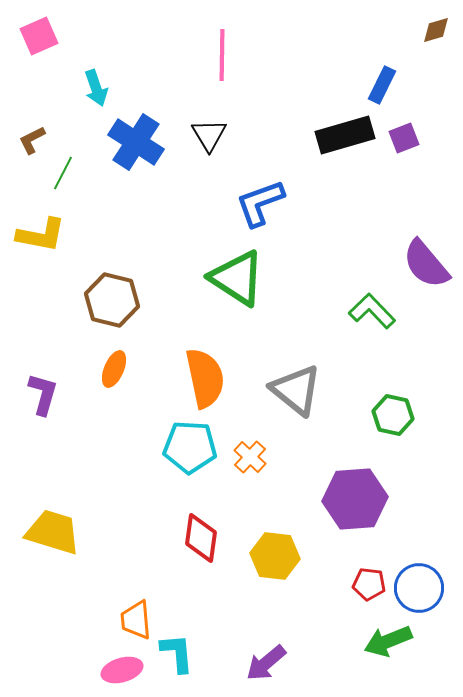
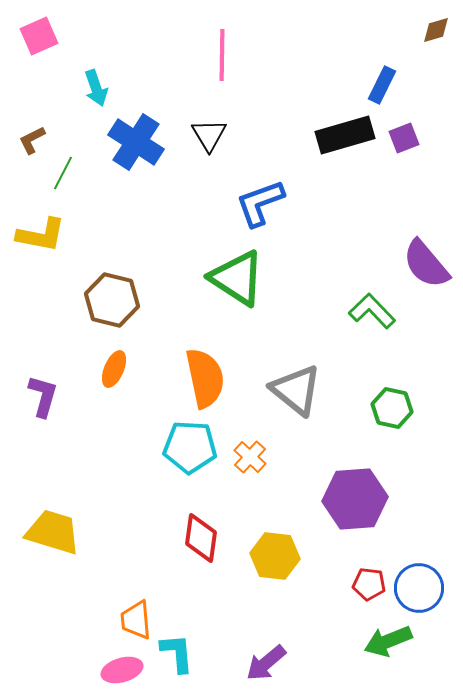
purple L-shape: moved 2 px down
green hexagon: moved 1 px left, 7 px up
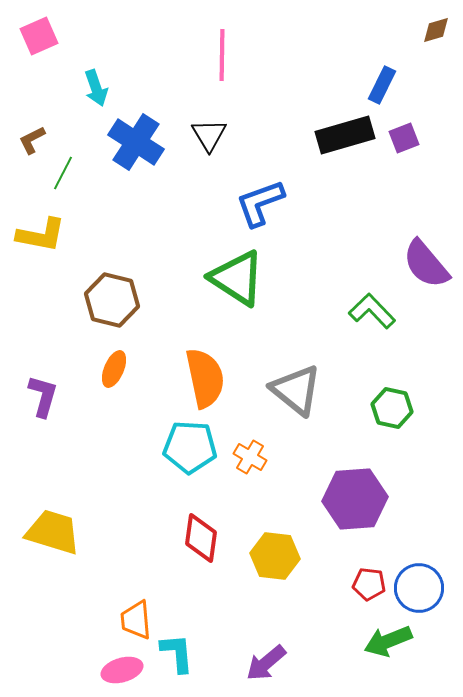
orange cross: rotated 12 degrees counterclockwise
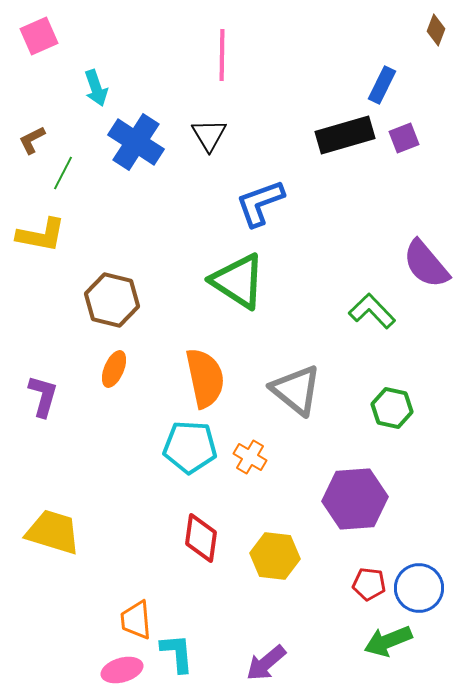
brown diamond: rotated 52 degrees counterclockwise
green triangle: moved 1 px right, 3 px down
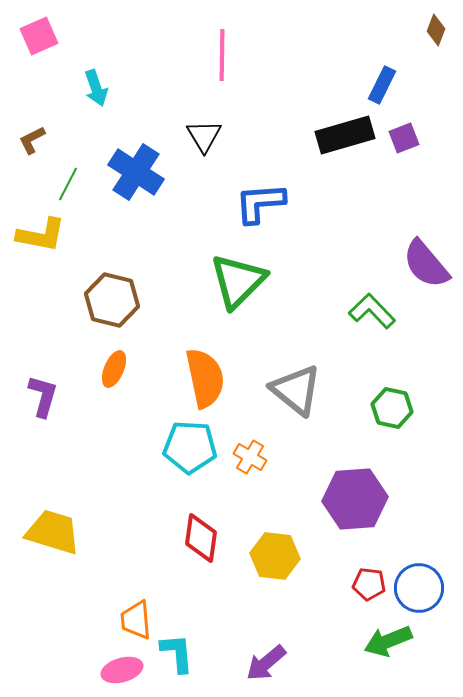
black triangle: moved 5 px left, 1 px down
blue cross: moved 30 px down
green line: moved 5 px right, 11 px down
blue L-shape: rotated 16 degrees clockwise
green triangle: rotated 42 degrees clockwise
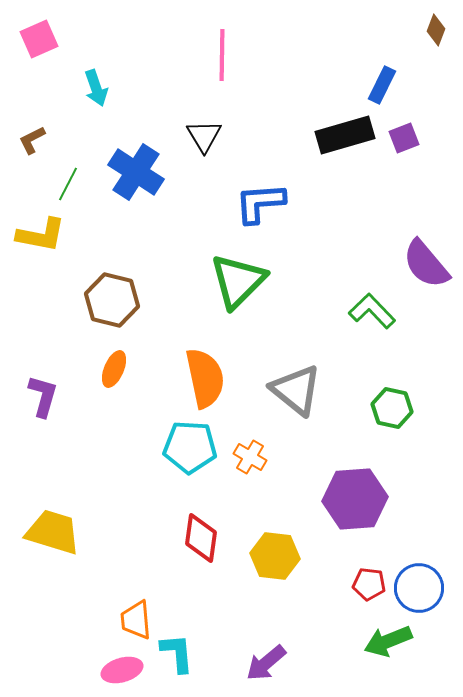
pink square: moved 3 px down
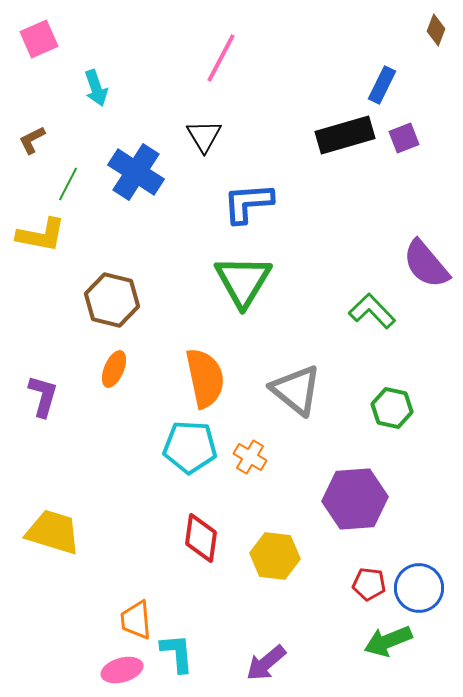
pink line: moved 1 px left, 3 px down; rotated 27 degrees clockwise
blue L-shape: moved 12 px left
green triangle: moved 5 px right; rotated 14 degrees counterclockwise
